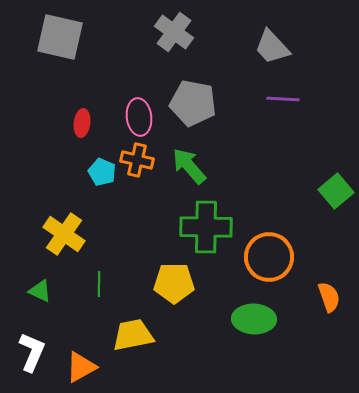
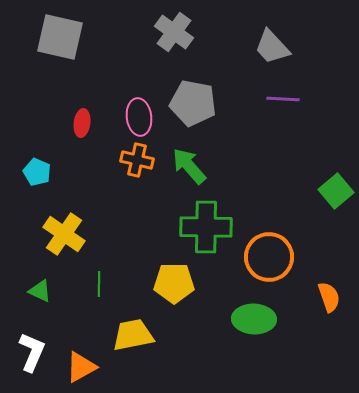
cyan pentagon: moved 65 px left
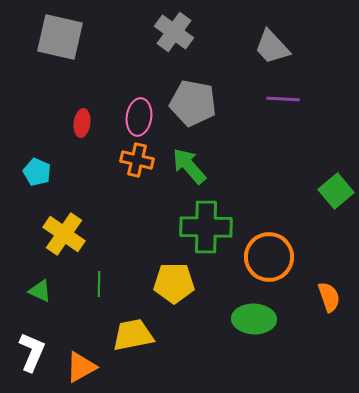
pink ellipse: rotated 15 degrees clockwise
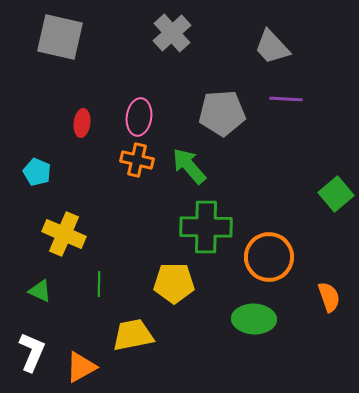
gray cross: moved 2 px left, 1 px down; rotated 12 degrees clockwise
purple line: moved 3 px right
gray pentagon: moved 29 px right, 10 px down; rotated 15 degrees counterclockwise
green square: moved 3 px down
yellow cross: rotated 12 degrees counterclockwise
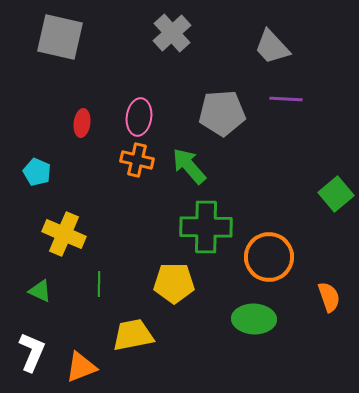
orange triangle: rotated 8 degrees clockwise
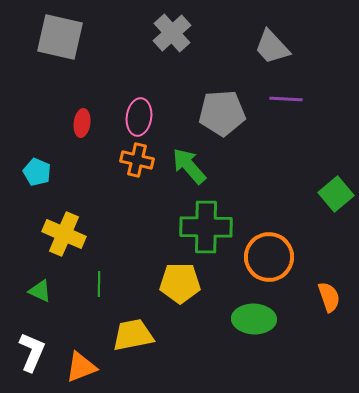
yellow pentagon: moved 6 px right
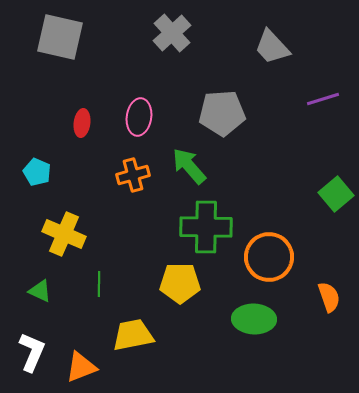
purple line: moved 37 px right; rotated 20 degrees counterclockwise
orange cross: moved 4 px left, 15 px down; rotated 28 degrees counterclockwise
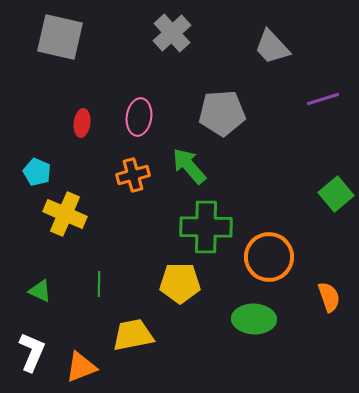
yellow cross: moved 1 px right, 20 px up
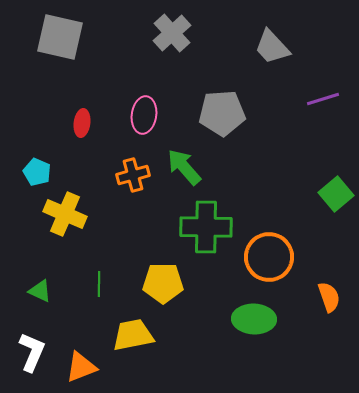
pink ellipse: moved 5 px right, 2 px up
green arrow: moved 5 px left, 1 px down
yellow pentagon: moved 17 px left
